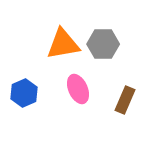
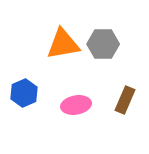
pink ellipse: moved 2 px left, 16 px down; rotated 76 degrees counterclockwise
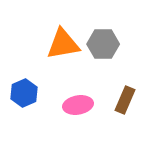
pink ellipse: moved 2 px right
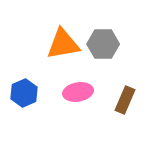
pink ellipse: moved 13 px up
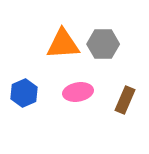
orange triangle: rotated 6 degrees clockwise
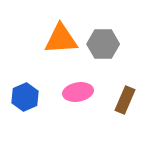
orange triangle: moved 2 px left, 5 px up
blue hexagon: moved 1 px right, 4 px down
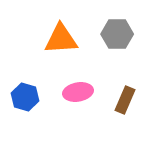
gray hexagon: moved 14 px right, 10 px up
blue hexagon: rotated 20 degrees counterclockwise
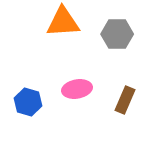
orange triangle: moved 2 px right, 17 px up
pink ellipse: moved 1 px left, 3 px up
blue hexagon: moved 3 px right, 5 px down
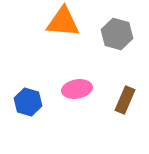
orange triangle: rotated 9 degrees clockwise
gray hexagon: rotated 16 degrees clockwise
